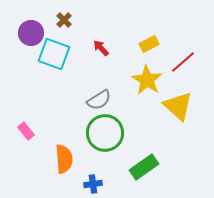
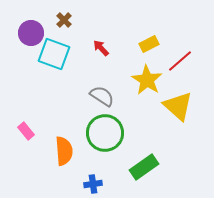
red line: moved 3 px left, 1 px up
gray semicircle: moved 3 px right, 4 px up; rotated 115 degrees counterclockwise
orange semicircle: moved 8 px up
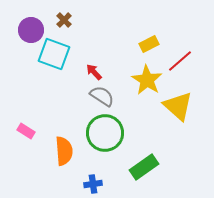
purple circle: moved 3 px up
red arrow: moved 7 px left, 24 px down
pink rectangle: rotated 18 degrees counterclockwise
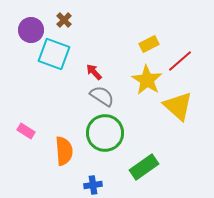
blue cross: moved 1 px down
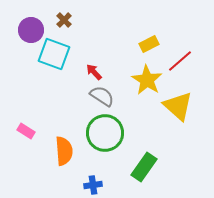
green rectangle: rotated 20 degrees counterclockwise
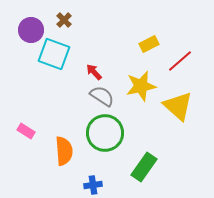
yellow star: moved 6 px left, 6 px down; rotated 28 degrees clockwise
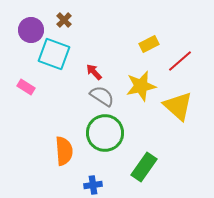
pink rectangle: moved 44 px up
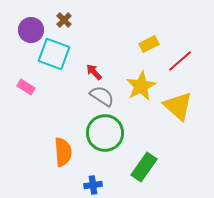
yellow star: rotated 16 degrees counterclockwise
orange semicircle: moved 1 px left, 1 px down
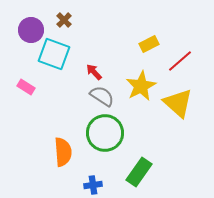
yellow triangle: moved 3 px up
green rectangle: moved 5 px left, 5 px down
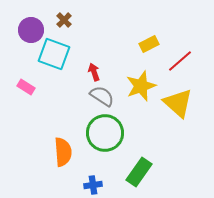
red arrow: rotated 24 degrees clockwise
yellow star: rotated 8 degrees clockwise
